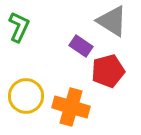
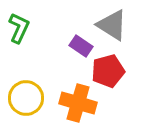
gray triangle: moved 4 px down
green L-shape: moved 1 px down
yellow circle: moved 2 px down
orange cross: moved 7 px right, 4 px up
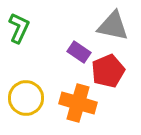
gray triangle: moved 1 px right, 1 px down; rotated 20 degrees counterclockwise
purple rectangle: moved 2 px left, 6 px down
red pentagon: rotated 8 degrees counterclockwise
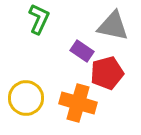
green L-shape: moved 20 px right, 9 px up
purple rectangle: moved 3 px right, 1 px up
red pentagon: moved 1 px left, 2 px down; rotated 8 degrees clockwise
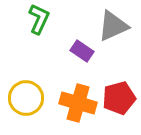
gray triangle: rotated 36 degrees counterclockwise
red pentagon: moved 12 px right, 25 px down
